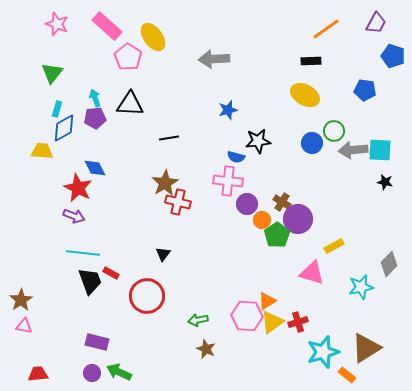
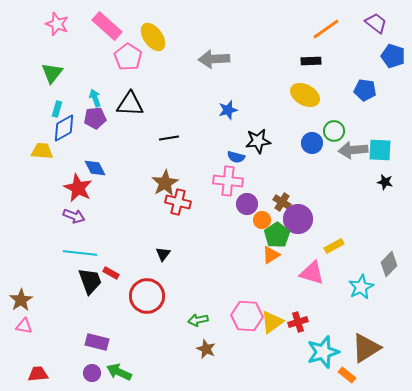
purple trapezoid at (376, 23): rotated 80 degrees counterclockwise
cyan line at (83, 253): moved 3 px left
cyan star at (361, 287): rotated 15 degrees counterclockwise
orange triangle at (267, 301): moved 4 px right, 46 px up
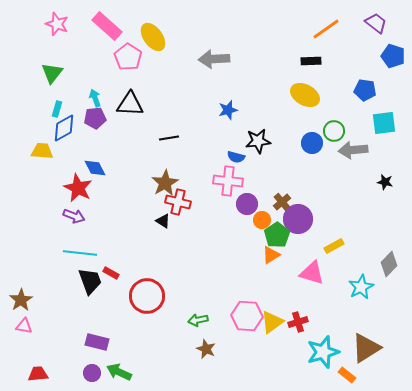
cyan square at (380, 150): moved 4 px right, 27 px up; rotated 10 degrees counterclockwise
brown cross at (282, 202): rotated 18 degrees clockwise
black triangle at (163, 254): moved 33 px up; rotated 35 degrees counterclockwise
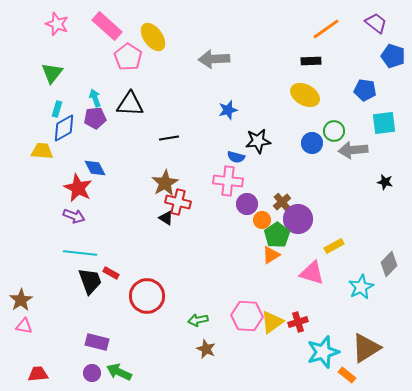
black triangle at (163, 221): moved 3 px right, 3 px up
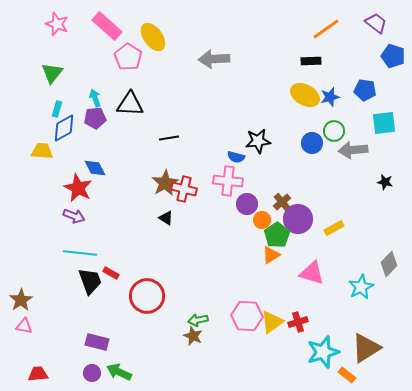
blue star at (228, 110): moved 102 px right, 13 px up
red cross at (178, 202): moved 6 px right, 13 px up
yellow rectangle at (334, 246): moved 18 px up
brown star at (206, 349): moved 13 px left, 13 px up
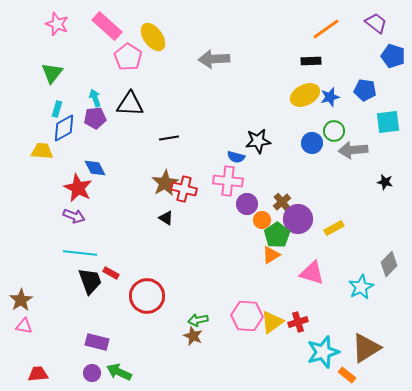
yellow ellipse at (305, 95): rotated 56 degrees counterclockwise
cyan square at (384, 123): moved 4 px right, 1 px up
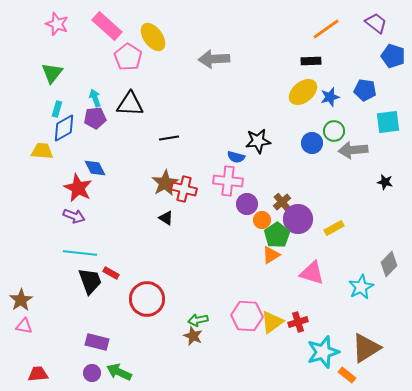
yellow ellipse at (305, 95): moved 2 px left, 3 px up; rotated 12 degrees counterclockwise
red circle at (147, 296): moved 3 px down
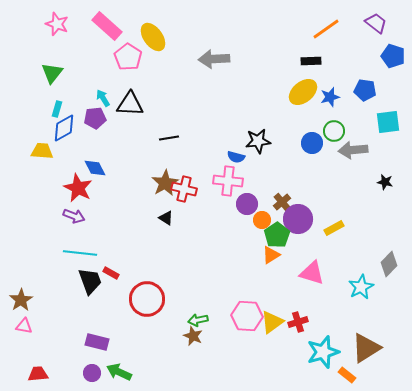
cyan arrow at (95, 98): moved 8 px right; rotated 12 degrees counterclockwise
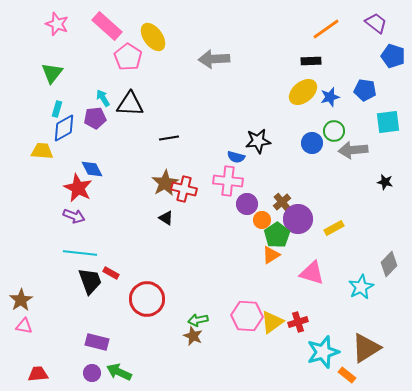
blue diamond at (95, 168): moved 3 px left, 1 px down
